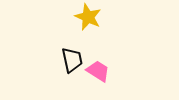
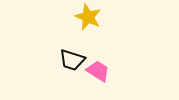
black trapezoid: rotated 120 degrees clockwise
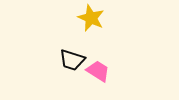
yellow star: moved 3 px right, 1 px down
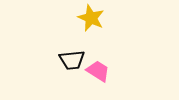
black trapezoid: rotated 24 degrees counterclockwise
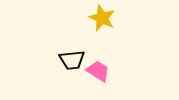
yellow star: moved 11 px right
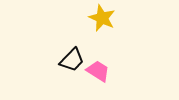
black trapezoid: rotated 40 degrees counterclockwise
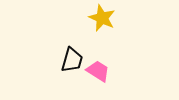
black trapezoid: rotated 28 degrees counterclockwise
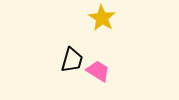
yellow star: rotated 8 degrees clockwise
